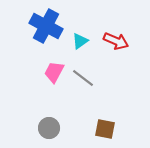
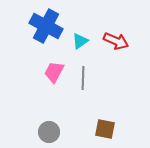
gray line: rotated 55 degrees clockwise
gray circle: moved 4 px down
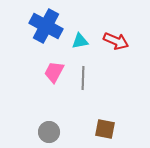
cyan triangle: rotated 24 degrees clockwise
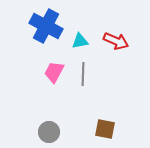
gray line: moved 4 px up
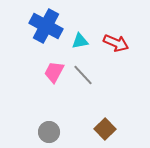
red arrow: moved 2 px down
gray line: moved 1 px down; rotated 45 degrees counterclockwise
brown square: rotated 35 degrees clockwise
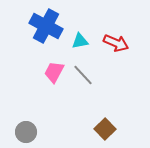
gray circle: moved 23 px left
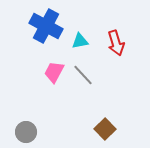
red arrow: rotated 50 degrees clockwise
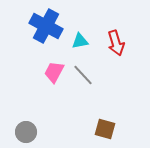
brown square: rotated 30 degrees counterclockwise
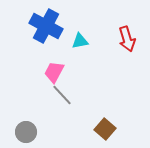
red arrow: moved 11 px right, 4 px up
gray line: moved 21 px left, 20 px down
brown square: rotated 25 degrees clockwise
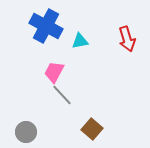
brown square: moved 13 px left
